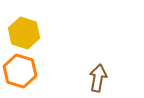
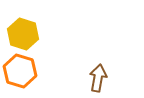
yellow hexagon: moved 1 px left, 1 px down
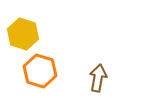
orange hexagon: moved 20 px right
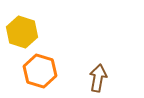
yellow hexagon: moved 1 px left, 2 px up
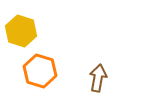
yellow hexagon: moved 1 px left, 1 px up
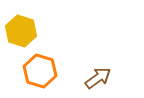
brown arrow: rotated 44 degrees clockwise
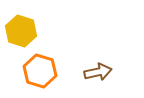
brown arrow: moved 6 px up; rotated 24 degrees clockwise
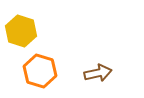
brown arrow: moved 1 px down
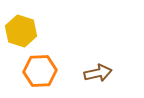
orange hexagon: rotated 20 degrees counterclockwise
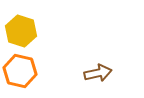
orange hexagon: moved 20 px left; rotated 16 degrees clockwise
